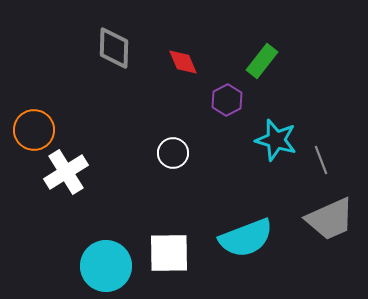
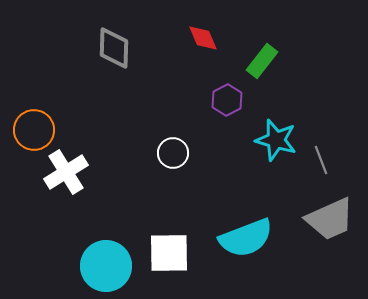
red diamond: moved 20 px right, 24 px up
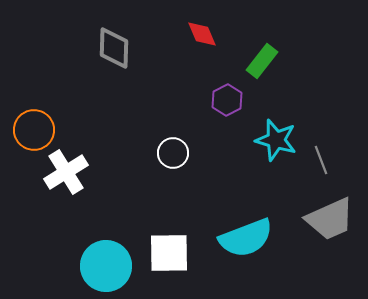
red diamond: moved 1 px left, 4 px up
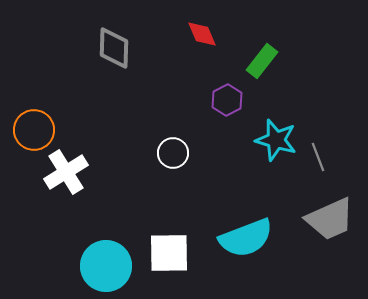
gray line: moved 3 px left, 3 px up
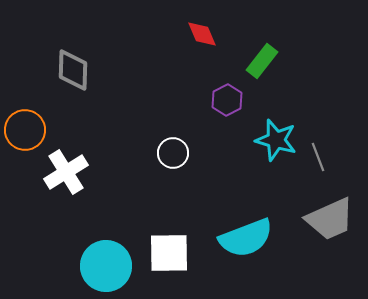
gray diamond: moved 41 px left, 22 px down
orange circle: moved 9 px left
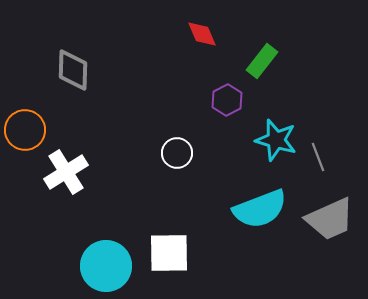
white circle: moved 4 px right
cyan semicircle: moved 14 px right, 29 px up
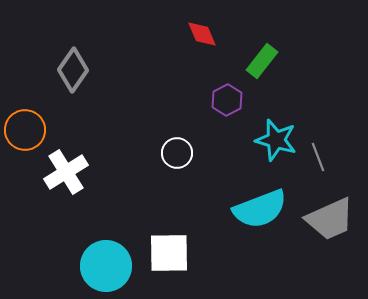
gray diamond: rotated 33 degrees clockwise
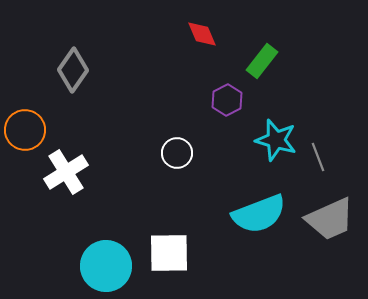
cyan semicircle: moved 1 px left, 5 px down
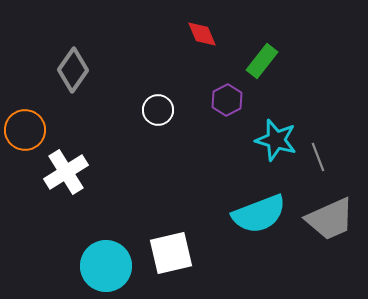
white circle: moved 19 px left, 43 px up
white square: moved 2 px right; rotated 12 degrees counterclockwise
